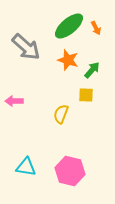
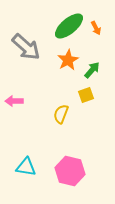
orange star: rotated 25 degrees clockwise
yellow square: rotated 21 degrees counterclockwise
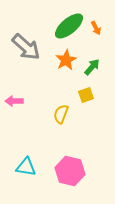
orange star: moved 2 px left
green arrow: moved 3 px up
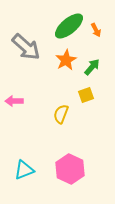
orange arrow: moved 2 px down
cyan triangle: moved 2 px left, 3 px down; rotated 30 degrees counterclockwise
pink hexagon: moved 2 px up; rotated 12 degrees clockwise
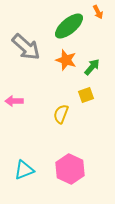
orange arrow: moved 2 px right, 18 px up
orange star: rotated 25 degrees counterclockwise
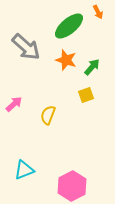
pink arrow: moved 3 px down; rotated 138 degrees clockwise
yellow semicircle: moved 13 px left, 1 px down
pink hexagon: moved 2 px right, 17 px down; rotated 8 degrees clockwise
